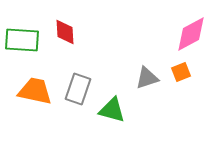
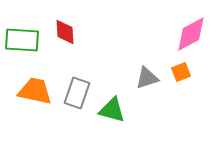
gray rectangle: moved 1 px left, 4 px down
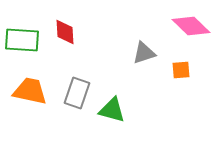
pink diamond: moved 8 px up; rotated 72 degrees clockwise
orange square: moved 2 px up; rotated 18 degrees clockwise
gray triangle: moved 3 px left, 25 px up
orange trapezoid: moved 5 px left
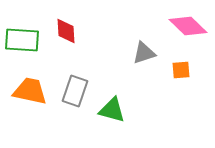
pink diamond: moved 3 px left
red diamond: moved 1 px right, 1 px up
gray rectangle: moved 2 px left, 2 px up
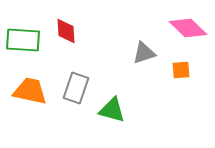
pink diamond: moved 2 px down
green rectangle: moved 1 px right
gray rectangle: moved 1 px right, 3 px up
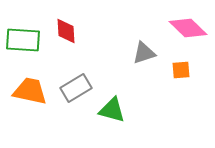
gray rectangle: rotated 40 degrees clockwise
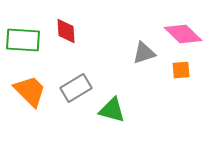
pink diamond: moved 5 px left, 6 px down
orange trapezoid: rotated 33 degrees clockwise
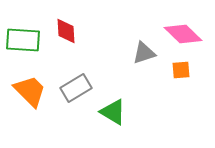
green triangle: moved 1 px right, 2 px down; rotated 16 degrees clockwise
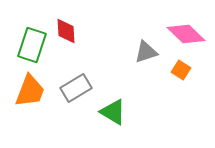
pink diamond: moved 3 px right
green rectangle: moved 9 px right, 5 px down; rotated 76 degrees counterclockwise
gray triangle: moved 2 px right, 1 px up
orange square: rotated 36 degrees clockwise
orange trapezoid: rotated 66 degrees clockwise
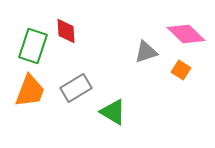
green rectangle: moved 1 px right, 1 px down
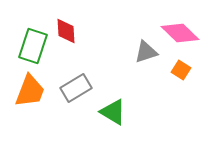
pink diamond: moved 6 px left, 1 px up
